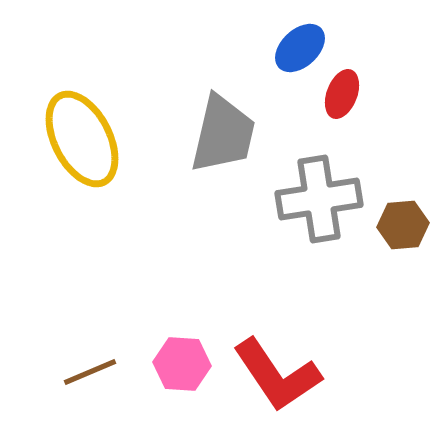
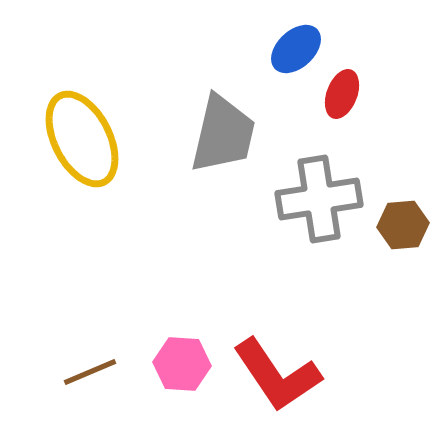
blue ellipse: moved 4 px left, 1 px down
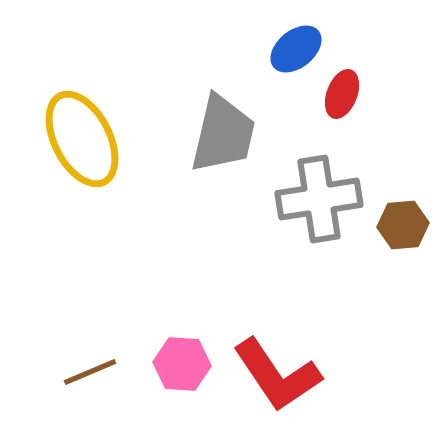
blue ellipse: rotated 4 degrees clockwise
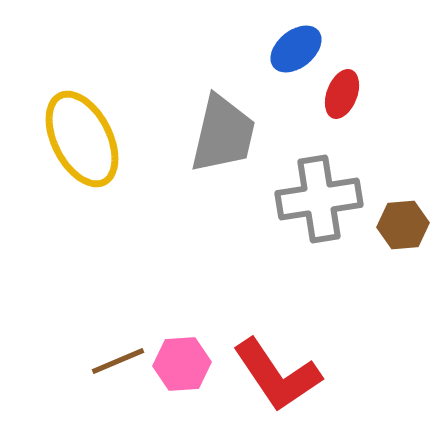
pink hexagon: rotated 8 degrees counterclockwise
brown line: moved 28 px right, 11 px up
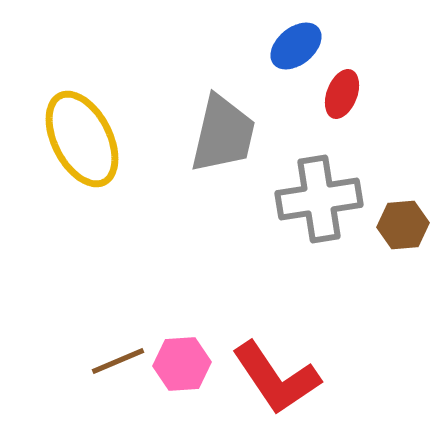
blue ellipse: moved 3 px up
red L-shape: moved 1 px left, 3 px down
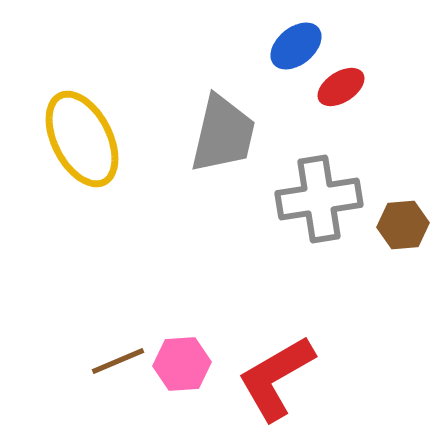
red ellipse: moved 1 px left, 7 px up; rotated 36 degrees clockwise
red L-shape: rotated 94 degrees clockwise
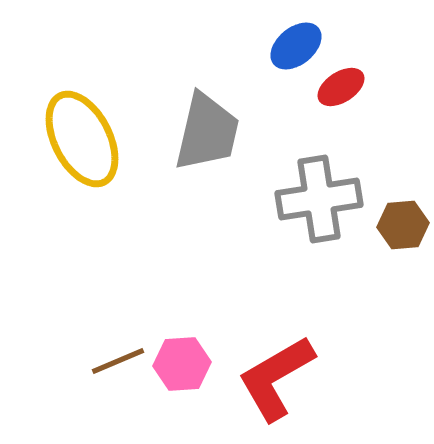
gray trapezoid: moved 16 px left, 2 px up
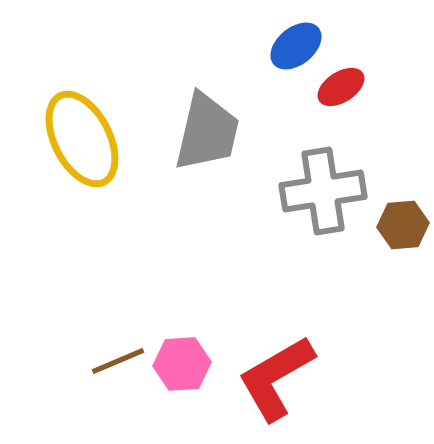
gray cross: moved 4 px right, 8 px up
